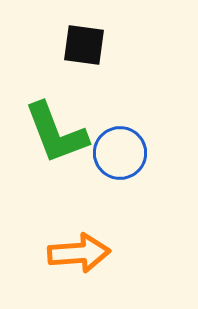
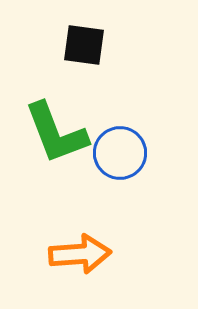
orange arrow: moved 1 px right, 1 px down
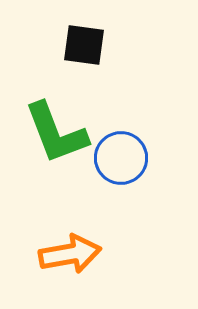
blue circle: moved 1 px right, 5 px down
orange arrow: moved 10 px left; rotated 6 degrees counterclockwise
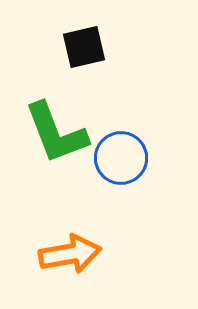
black square: moved 2 px down; rotated 21 degrees counterclockwise
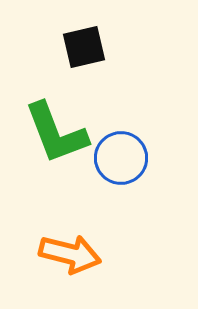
orange arrow: rotated 24 degrees clockwise
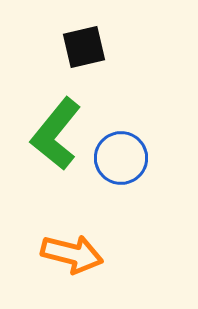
green L-shape: moved 1 px down; rotated 60 degrees clockwise
orange arrow: moved 2 px right
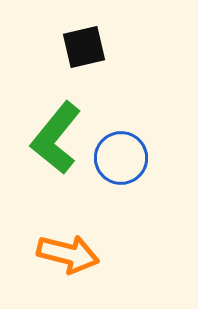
green L-shape: moved 4 px down
orange arrow: moved 4 px left
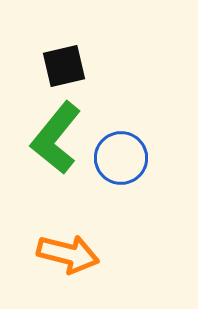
black square: moved 20 px left, 19 px down
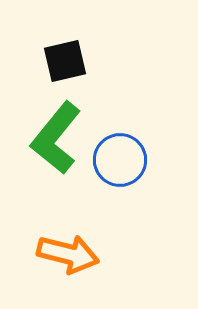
black square: moved 1 px right, 5 px up
blue circle: moved 1 px left, 2 px down
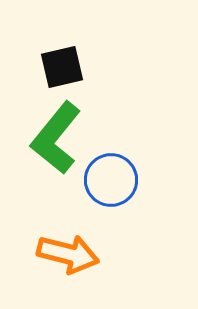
black square: moved 3 px left, 6 px down
blue circle: moved 9 px left, 20 px down
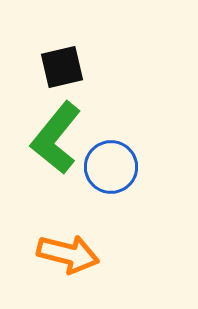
blue circle: moved 13 px up
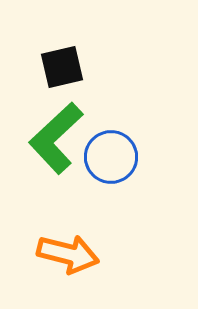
green L-shape: rotated 8 degrees clockwise
blue circle: moved 10 px up
